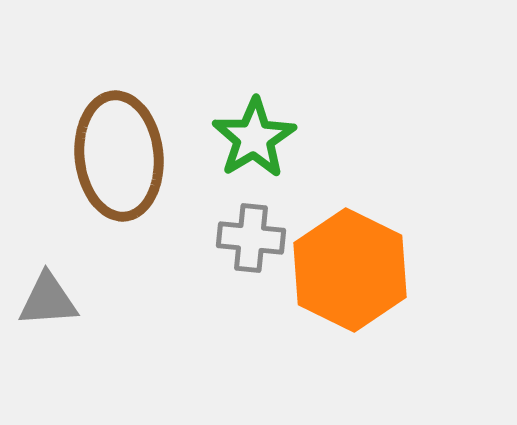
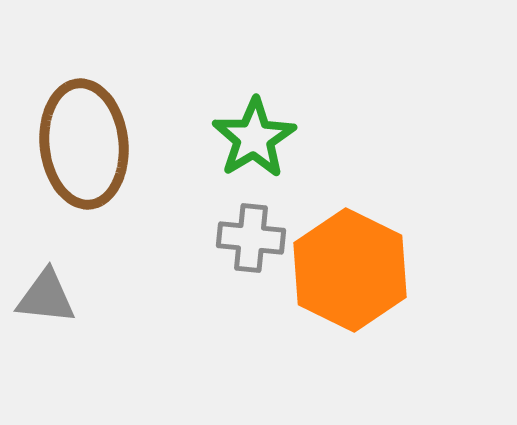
brown ellipse: moved 35 px left, 12 px up
gray triangle: moved 2 px left, 3 px up; rotated 10 degrees clockwise
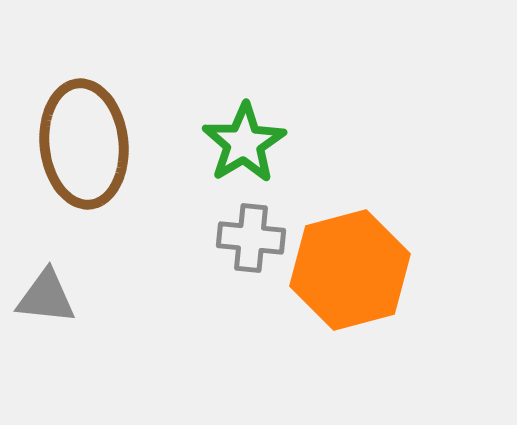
green star: moved 10 px left, 5 px down
orange hexagon: rotated 19 degrees clockwise
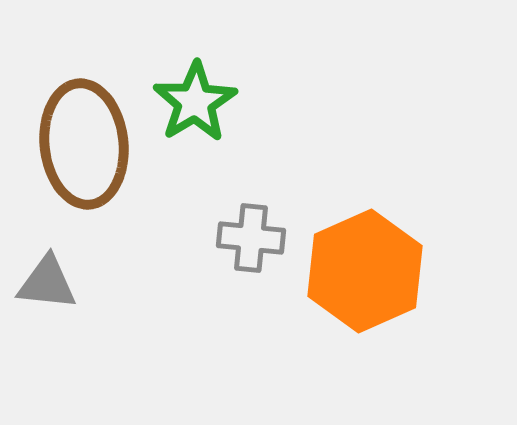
green star: moved 49 px left, 41 px up
orange hexagon: moved 15 px right, 1 px down; rotated 9 degrees counterclockwise
gray triangle: moved 1 px right, 14 px up
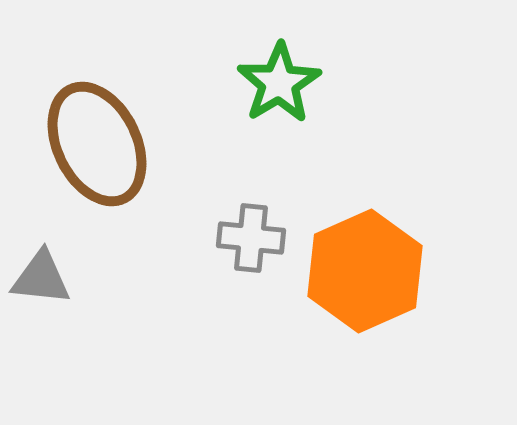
green star: moved 84 px right, 19 px up
brown ellipse: moved 13 px right; rotated 20 degrees counterclockwise
gray triangle: moved 6 px left, 5 px up
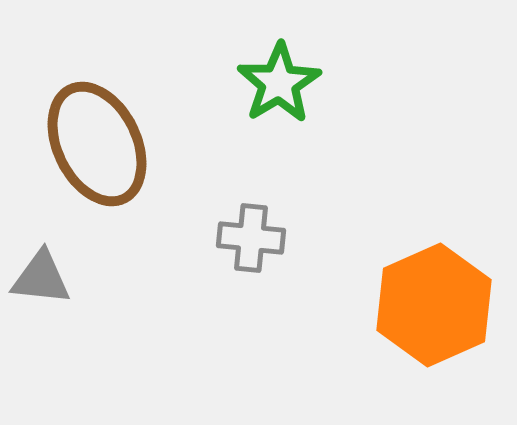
orange hexagon: moved 69 px right, 34 px down
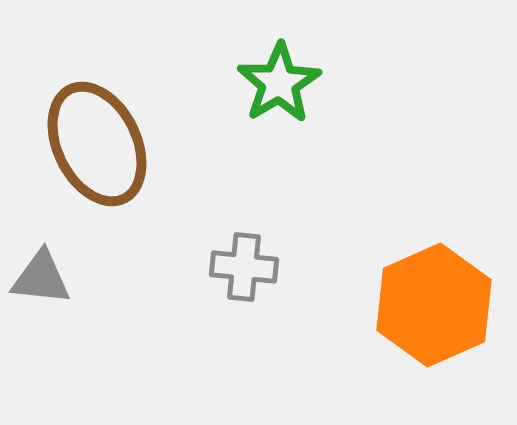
gray cross: moved 7 px left, 29 px down
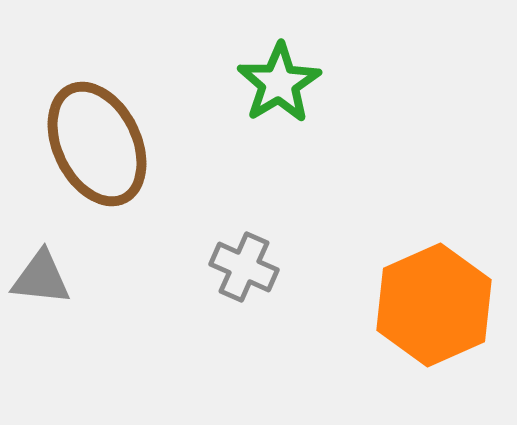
gray cross: rotated 18 degrees clockwise
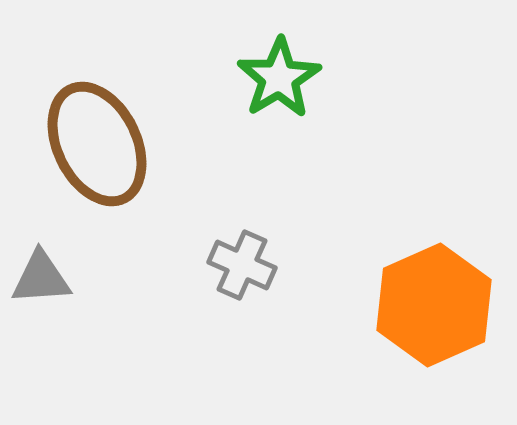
green star: moved 5 px up
gray cross: moved 2 px left, 2 px up
gray triangle: rotated 10 degrees counterclockwise
